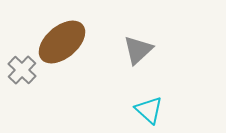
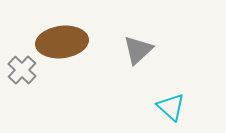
brown ellipse: rotated 33 degrees clockwise
cyan triangle: moved 22 px right, 3 px up
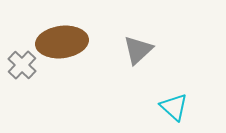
gray cross: moved 5 px up
cyan triangle: moved 3 px right
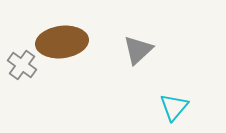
gray cross: rotated 8 degrees counterclockwise
cyan triangle: rotated 28 degrees clockwise
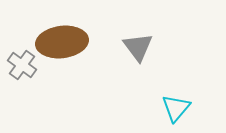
gray triangle: moved 3 px up; rotated 24 degrees counterclockwise
cyan triangle: moved 2 px right, 1 px down
